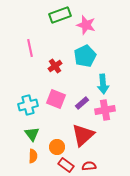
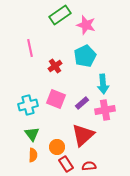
green rectangle: rotated 15 degrees counterclockwise
orange semicircle: moved 1 px up
red rectangle: moved 1 px up; rotated 21 degrees clockwise
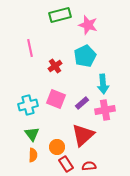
green rectangle: rotated 20 degrees clockwise
pink star: moved 2 px right
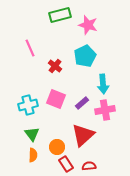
pink line: rotated 12 degrees counterclockwise
red cross: rotated 16 degrees counterclockwise
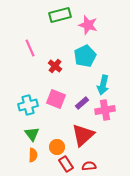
cyan arrow: moved 1 px down; rotated 18 degrees clockwise
